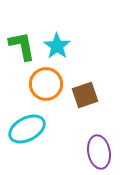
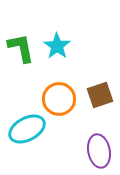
green L-shape: moved 1 px left, 2 px down
orange circle: moved 13 px right, 15 px down
brown square: moved 15 px right
purple ellipse: moved 1 px up
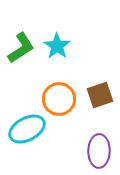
green L-shape: rotated 68 degrees clockwise
purple ellipse: rotated 12 degrees clockwise
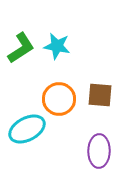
cyan star: rotated 24 degrees counterclockwise
brown square: rotated 24 degrees clockwise
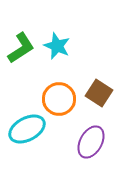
cyan star: rotated 12 degrees clockwise
brown square: moved 1 px left, 2 px up; rotated 28 degrees clockwise
purple ellipse: moved 8 px left, 9 px up; rotated 28 degrees clockwise
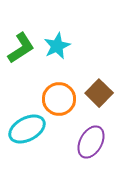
cyan star: rotated 24 degrees clockwise
brown square: rotated 12 degrees clockwise
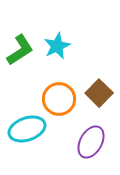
green L-shape: moved 1 px left, 2 px down
cyan ellipse: rotated 9 degrees clockwise
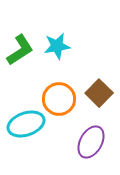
cyan star: rotated 16 degrees clockwise
cyan ellipse: moved 1 px left, 5 px up
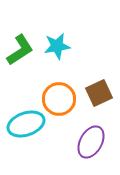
brown square: rotated 20 degrees clockwise
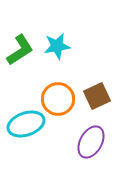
brown square: moved 2 px left, 3 px down
orange circle: moved 1 px left
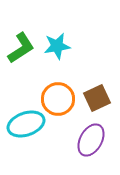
green L-shape: moved 1 px right, 2 px up
brown square: moved 2 px down
purple ellipse: moved 2 px up
